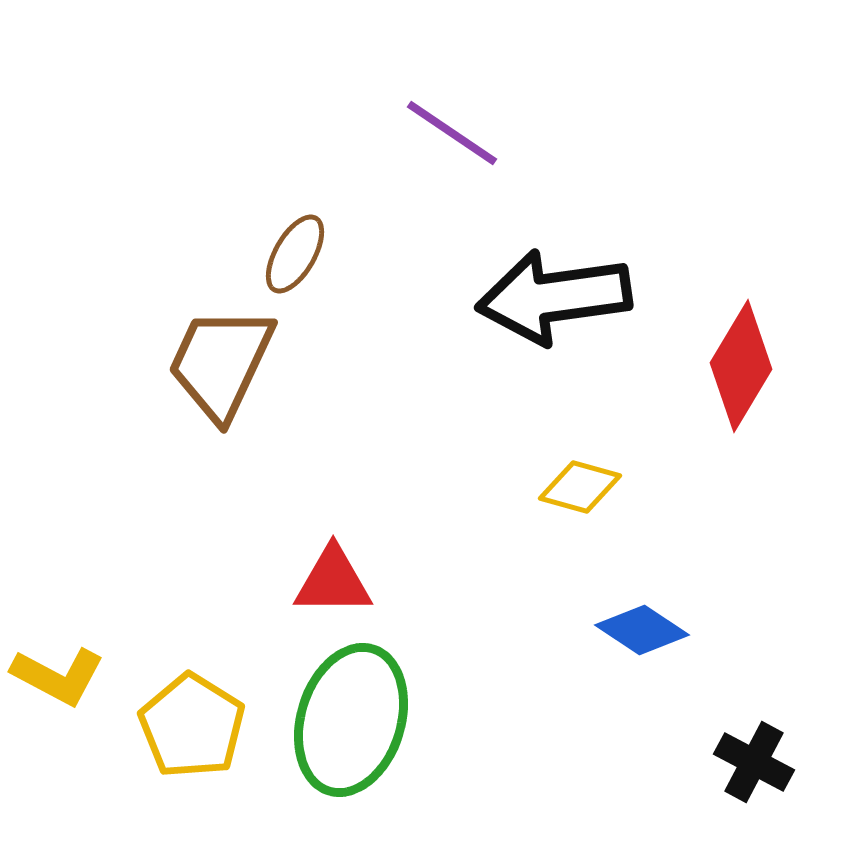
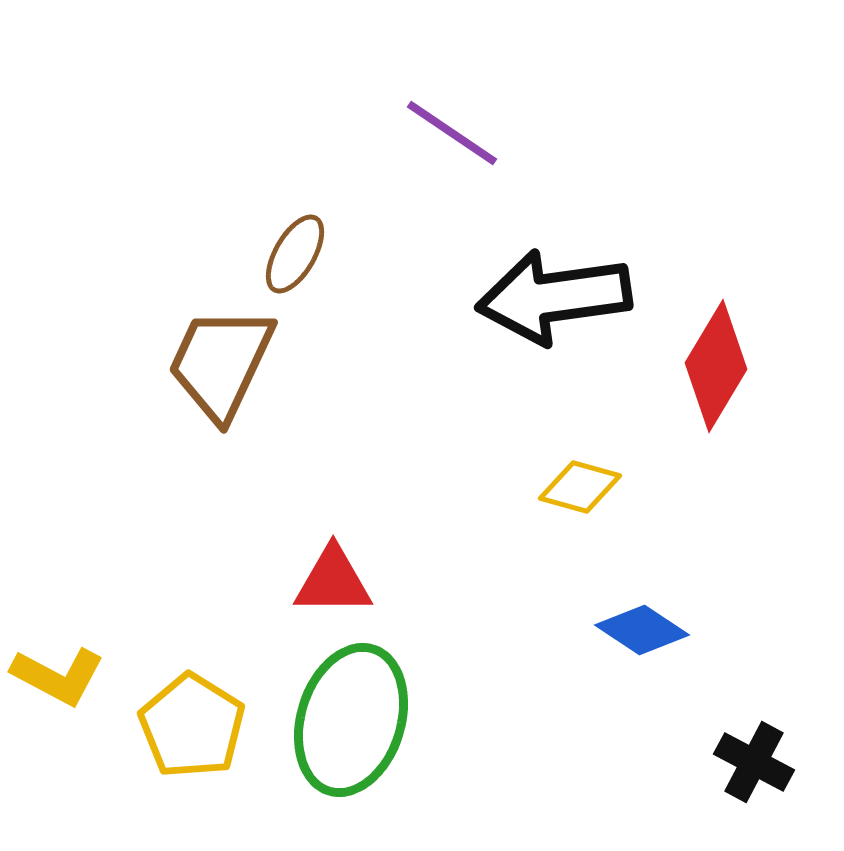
red diamond: moved 25 px left
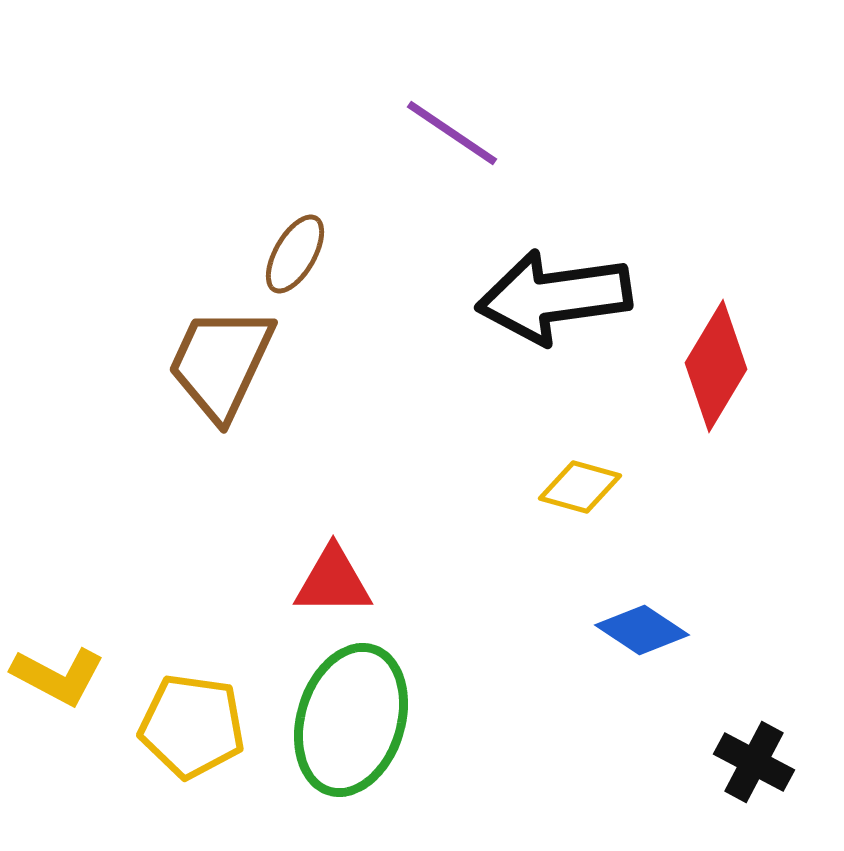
yellow pentagon: rotated 24 degrees counterclockwise
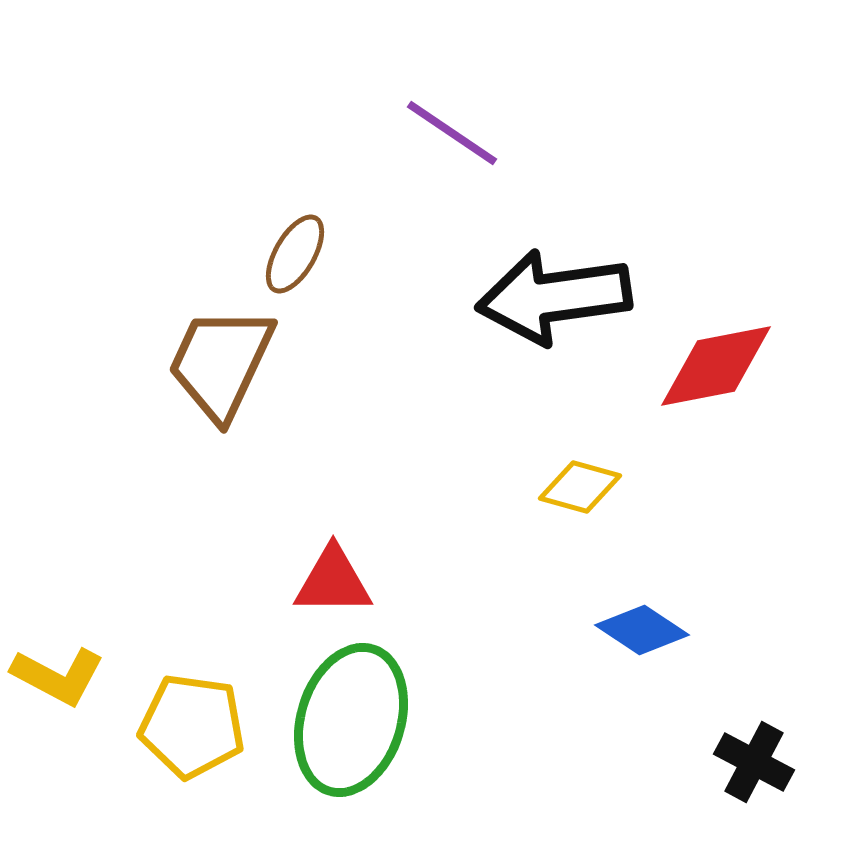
red diamond: rotated 48 degrees clockwise
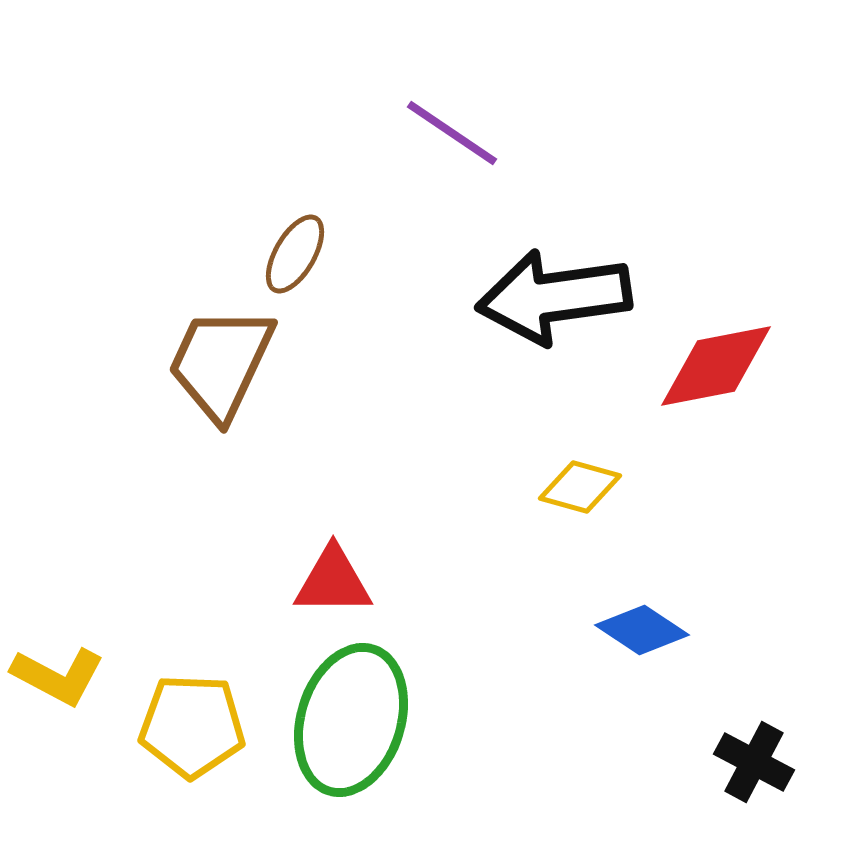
yellow pentagon: rotated 6 degrees counterclockwise
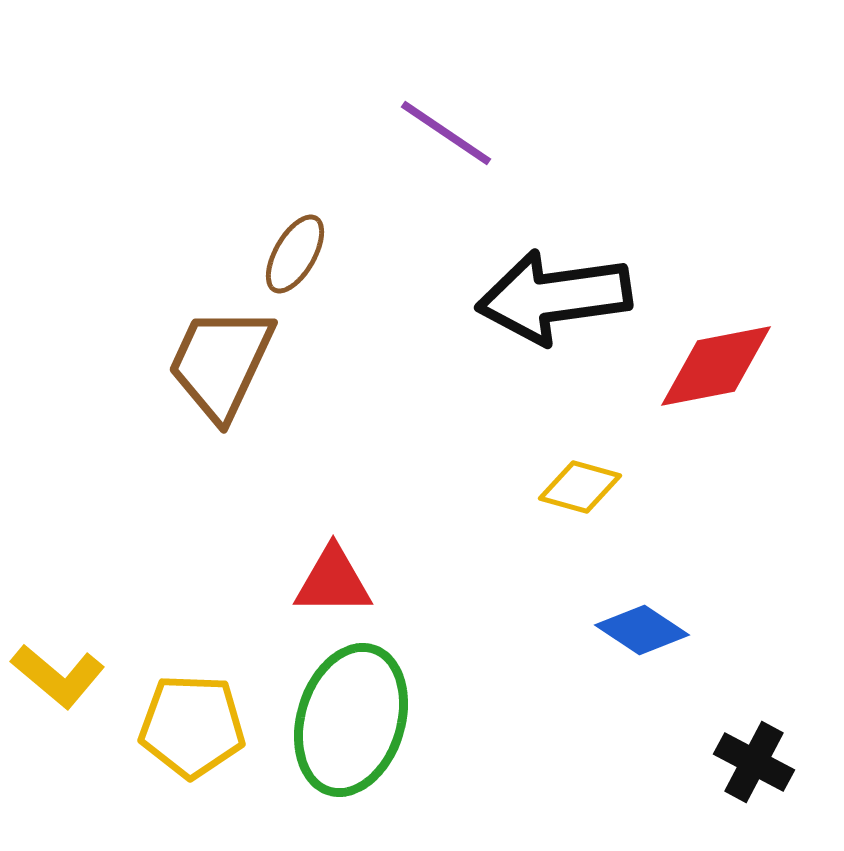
purple line: moved 6 px left
yellow L-shape: rotated 12 degrees clockwise
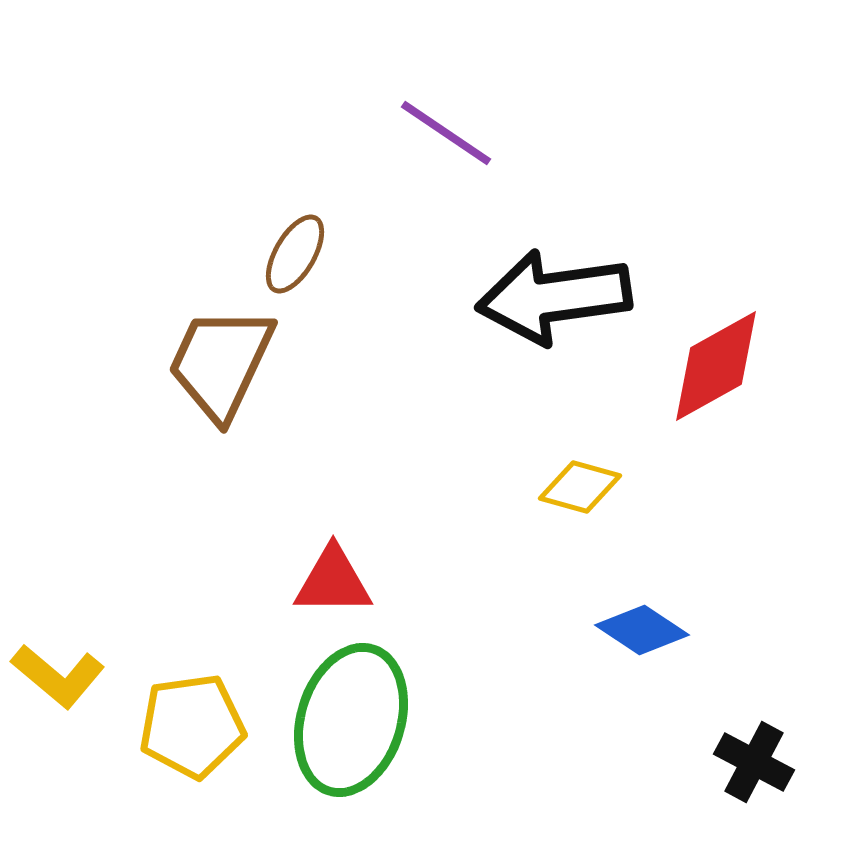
red diamond: rotated 18 degrees counterclockwise
yellow pentagon: rotated 10 degrees counterclockwise
